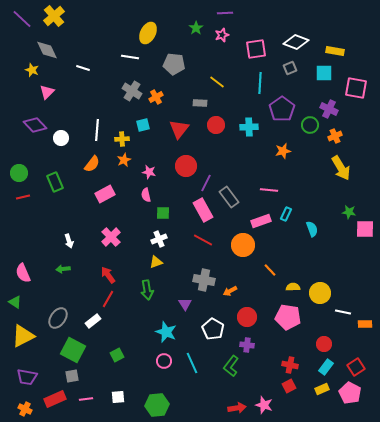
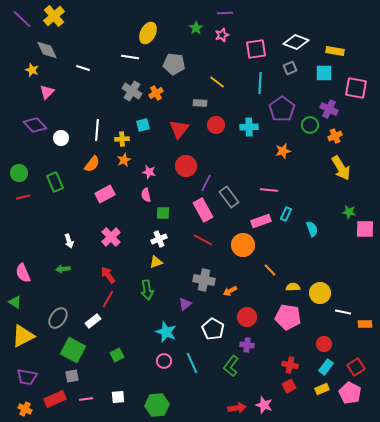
orange cross at (156, 97): moved 4 px up
purple triangle at (185, 304): rotated 24 degrees clockwise
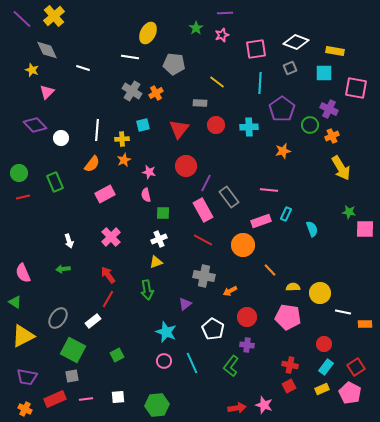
orange cross at (335, 136): moved 3 px left
gray cross at (204, 280): moved 4 px up
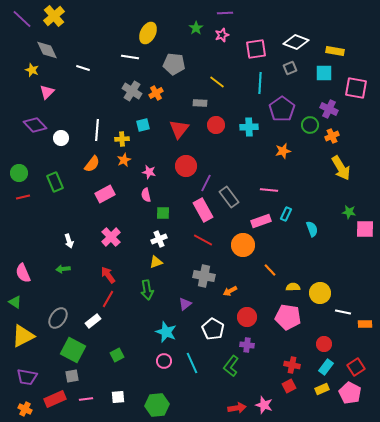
red cross at (290, 365): moved 2 px right
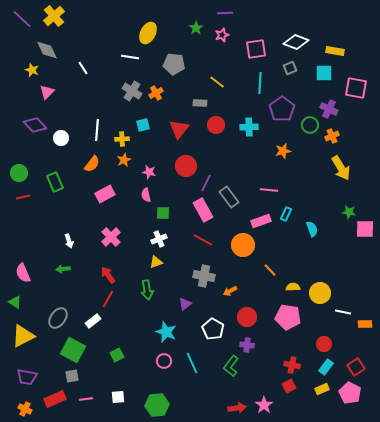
white line at (83, 68): rotated 40 degrees clockwise
pink star at (264, 405): rotated 18 degrees clockwise
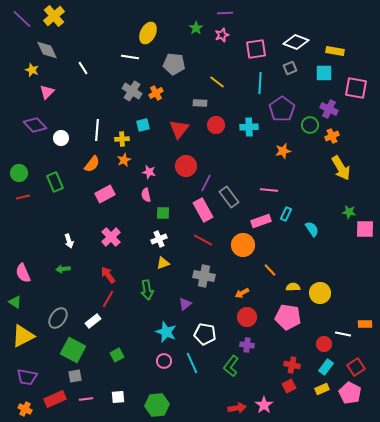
cyan semicircle at (312, 229): rotated 14 degrees counterclockwise
yellow triangle at (156, 262): moved 7 px right, 1 px down
orange arrow at (230, 291): moved 12 px right, 2 px down
white line at (343, 312): moved 22 px down
white pentagon at (213, 329): moved 8 px left, 5 px down; rotated 20 degrees counterclockwise
gray square at (72, 376): moved 3 px right
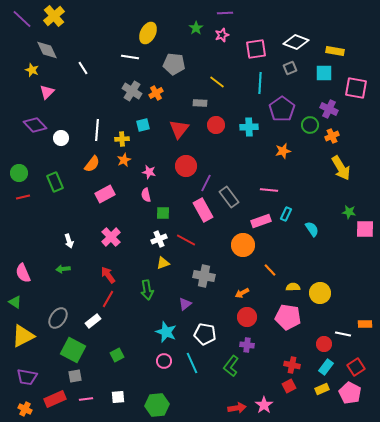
red line at (203, 240): moved 17 px left
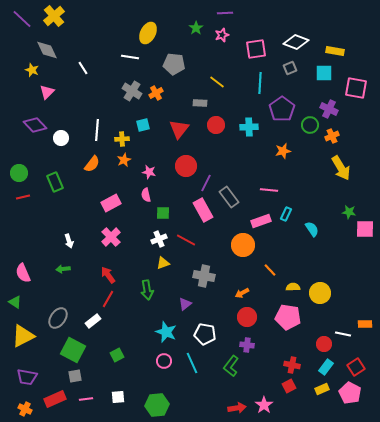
pink rectangle at (105, 194): moved 6 px right, 9 px down
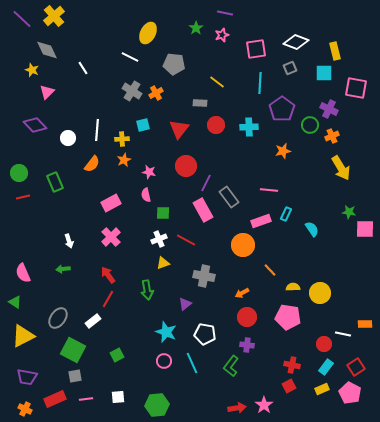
purple line at (225, 13): rotated 14 degrees clockwise
yellow rectangle at (335, 51): rotated 66 degrees clockwise
white line at (130, 57): rotated 18 degrees clockwise
white circle at (61, 138): moved 7 px right
